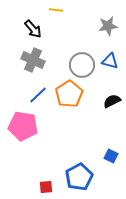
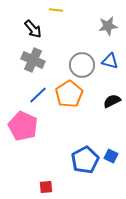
pink pentagon: rotated 16 degrees clockwise
blue pentagon: moved 6 px right, 17 px up
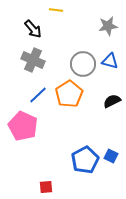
gray circle: moved 1 px right, 1 px up
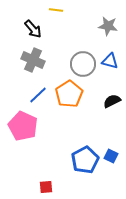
gray star: rotated 18 degrees clockwise
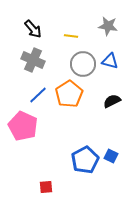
yellow line: moved 15 px right, 26 px down
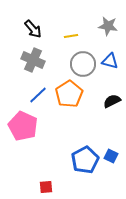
yellow line: rotated 16 degrees counterclockwise
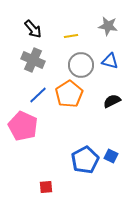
gray circle: moved 2 px left, 1 px down
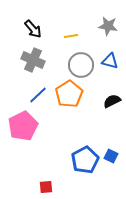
pink pentagon: rotated 20 degrees clockwise
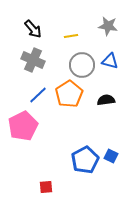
gray circle: moved 1 px right
black semicircle: moved 6 px left, 1 px up; rotated 18 degrees clockwise
